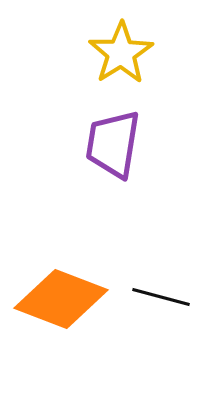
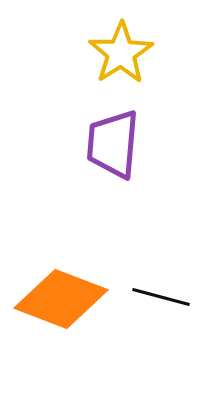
purple trapezoid: rotated 4 degrees counterclockwise
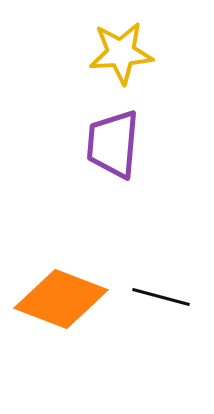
yellow star: rotated 28 degrees clockwise
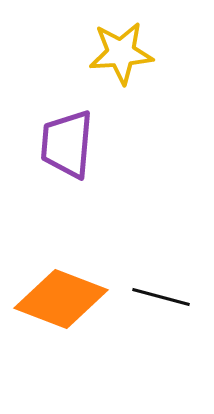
purple trapezoid: moved 46 px left
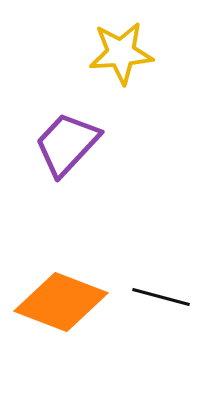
purple trapezoid: rotated 38 degrees clockwise
orange diamond: moved 3 px down
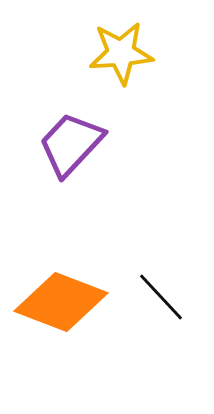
purple trapezoid: moved 4 px right
black line: rotated 32 degrees clockwise
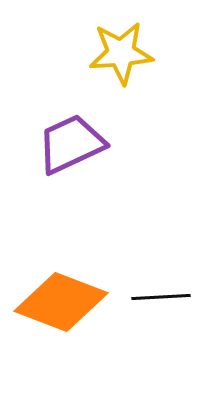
purple trapezoid: rotated 22 degrees clockwise
black line: rotated 50 degrees counterclockwise
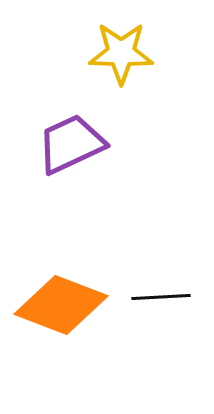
yellow star: rotated 6 degrees clockwise
orange diamond: moved 3 px down
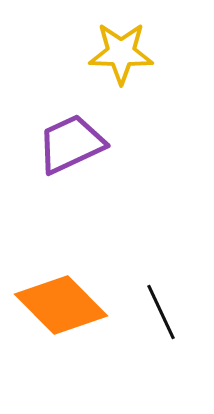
black line: moved 15 px down; rotated 68 degrees clockwise
orange diamond: rotated 24 degrees clockwise
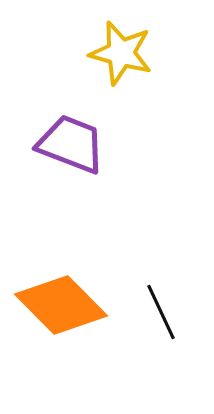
yellow star: rotated 14 degrees clockwise
purple trapezoid: rotated 46 degrees clockwise
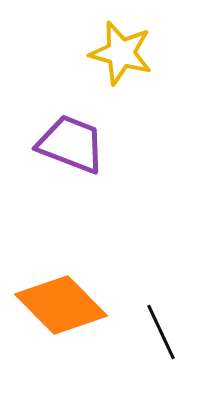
black line: moved 20 px down
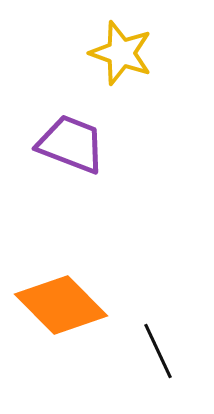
yellow star: rotated 4 degrees clockwise
black line: moved 3 px left, 19 px down
